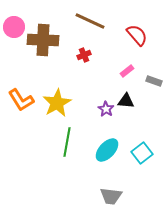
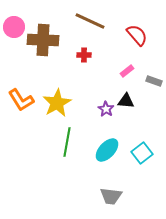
red cross: rotated 24 degrees clockwise
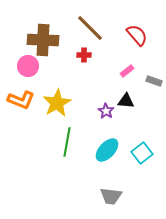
brown line: moved 7 px down; rotated 20 degrees clockwise
pink circle: moved 14 px right, 39 px down
orange L-shape: rotated 36 degrees counterclockwise
purple star: moved 2 px down
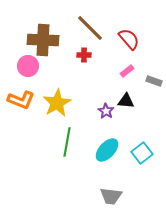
red semicircle: moved 8 px left, 4 px down
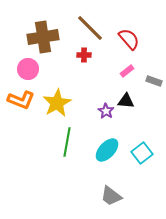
brown cross: moved 3 px up; rotated 12 degrees counterclockwise
pink circle: moved 3 px down
gray trapezoid: rotated 30 degrees clockwise
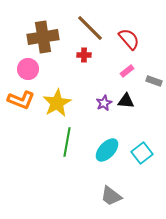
purple star: moved 2 px left, 8 px up; rotated 14 degrees clockwise
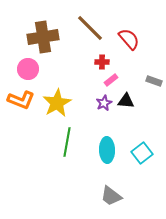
red cross: moved 18 px right, 7 px down
pink rectangle: moved 16 px left, 9 px down
cyan ellipse: rotated 45 degrees counterclockwise
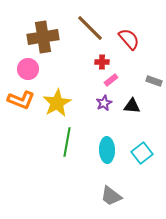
black triangle: moved 6 px right, 5 px down
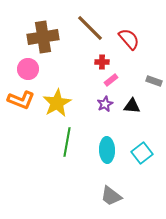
purple star: moved 1 px right, 1 px down
